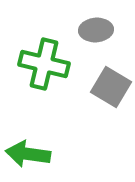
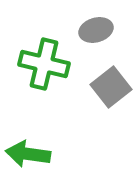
gray ellipse: rotated 12 degrees counterclockwise
gray square: rotated 21 degrees clockwise
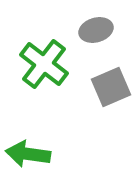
green cross: rotated 24 degrees clockwise
gray square: rotated 15 degrees clockwise
